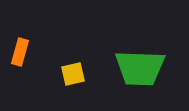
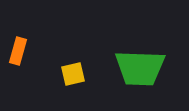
orange rectangle: moved 2 px left, 1 px up
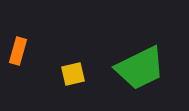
green trapezoid: rotated 28 degrees counterclockwise
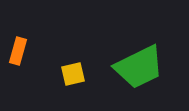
green trapezoid: moved 1 px left, 1 px up
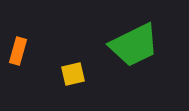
green trapezoid: moved 5 px left, 22 px up
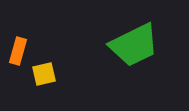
yellow square: moved 29 px left
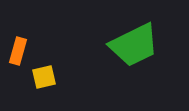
yellow square: moved 3 px down
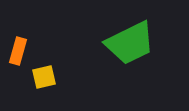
green trapezoid: moved 4 px left, 2 px up
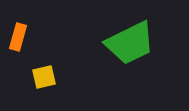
orange rectangle: moved 14 px up
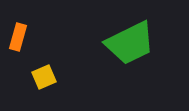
yellow square: rotated 10 degrees counterclockwise
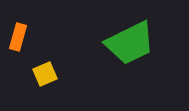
yellow square: moved 1 px right, 3 px up
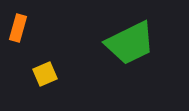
orange rectangle: moved 9 px up
